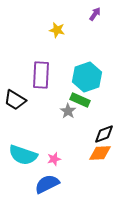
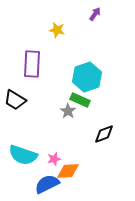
purple rectangle: moved 9 px left, 11 px up
orange diamond: moved 32 px left, 18 px down
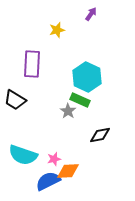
purple arrow: moved 4 px left
yellow star: rotated 28 degrees counterclockwise
cyan hexagon: rotated 16 degrees counterclockwise
black diamond: moved 4 px left, 1 px down; rotated 10 degrees clockwise
blue semicircle: moved 1 px right, 3 px up
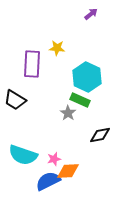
purple arrow: rotated 16 degrees clockwise
yellow star: moved 18 px down; rotated 21 degrees clockwise
gray star: moved 2 px down
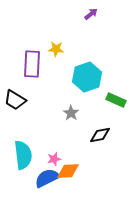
yellow star: moved 1 px left, 1 px down
cyan hexagon: rotated 16 degrees clockwise
green rectangle: moved 36 px right
gray star: moved 3 px right
cyan semicircle: rotated 116 degrees counterclockwise
blue semicircle: moved 1 px left, 3 px up
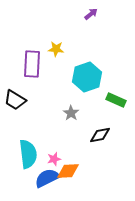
cyan semicircle: moved 5 px right, 1 px up
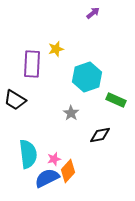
purple arrow: moved 2 px right, 1 px up
yellow star: rotated 21 degrees counterclockwise
orange diamond: rotated 45 degrees counterclockwise
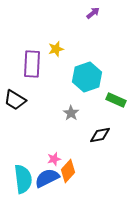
cyan semicircle: moved 5 px left, 25 px down
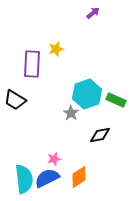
cyan hexagon: moved 17 px down
orange diamond: moved 11 px right, 6 px down; rotated 15 degrees clockwise
cyan semicircle: moved 1 px right
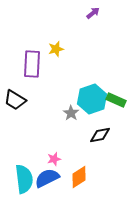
cyan hexagon: moved 5 px right, 5 px down
